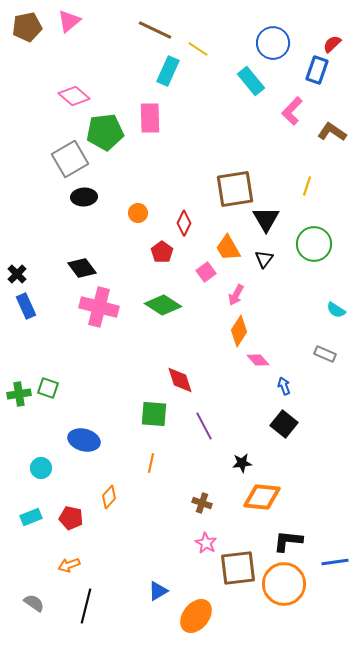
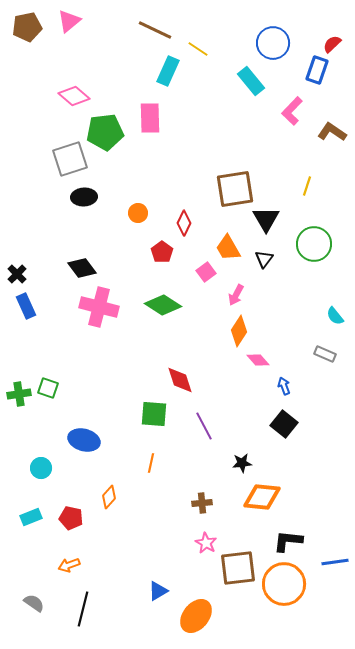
gray square at (70, 159): rotated 12 degrees clockwise
cyan semicircle at (336, 310): moved 1 px left, 6 px down; rotated 18 degrees clockwise
brown cross at (202, 503): rotated 24 degrees counterclockwise
black line at (86, 606): moved 3 px left, 3 px down
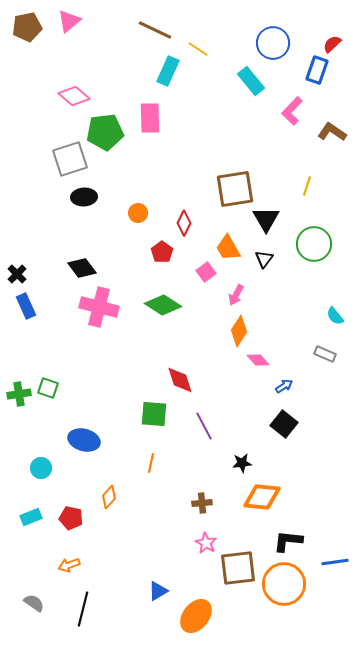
blue arrow at (284, 386): rotated 78 degrees clockwise
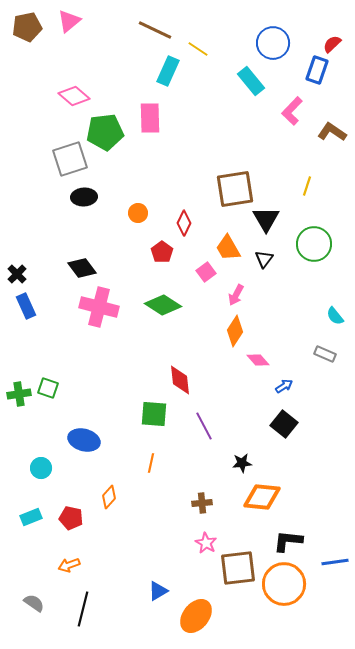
orange diamond at (239, 331): moved 4 px left
red diamond at (180, 380): rotated 12 degrees clockwise
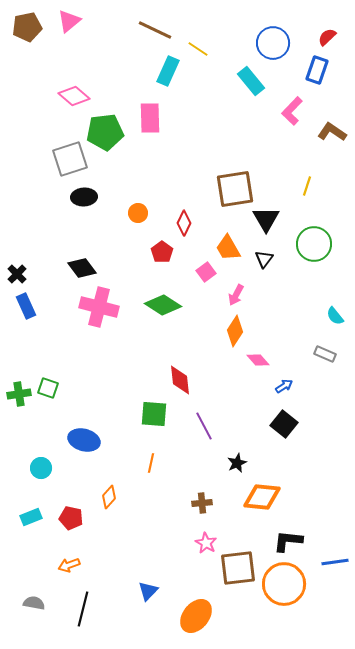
red semicircle at (332, 44): moved 5 px left, 7 px up
black star at (242, 463): moved 5 px left; rotated 18 degrees counterclockwise
blue triangle at (158, 591): moved 10 px left; rotated 15 degrees counterclockwise
gray semicircle at (34, 603): rotated 25 degrees counterclockwise
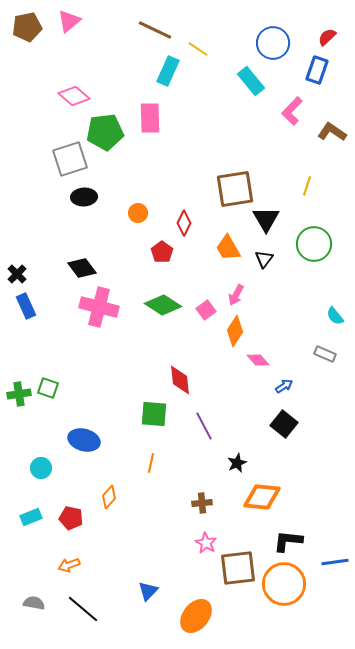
pink square at (206, 272): moved 38 px down
black line at (83, 609): rotated 64 degrees counterclockwise
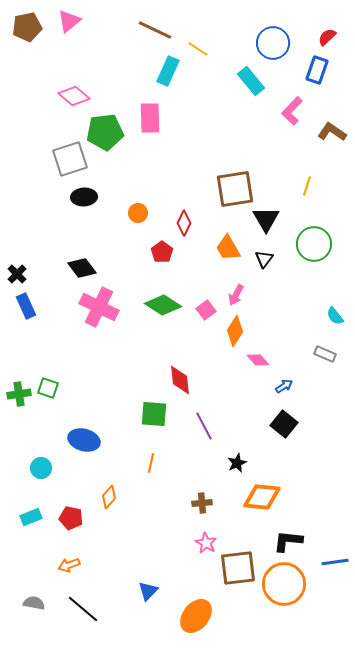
pink cross at (99, 307): rotated 12 degrees clockwise
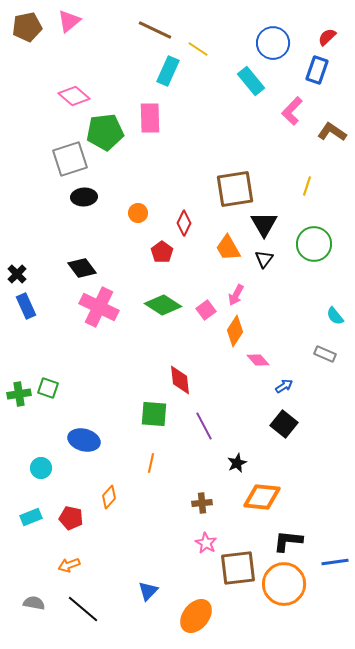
black triangle at (266, 219): moved 2 px left, 5 px down
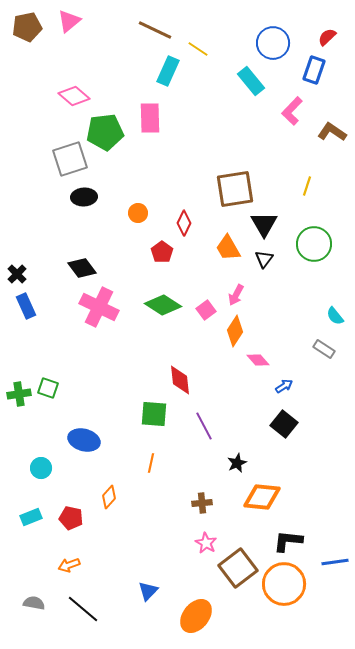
blue rectangle at (317, 70): moved 3 px left
gray rectangle at (325, 354): moved 1 px left, 5 px up; rotated 10 degrees clockwise
brown square at (238, 568): rotated 30 degrees counterclockwise
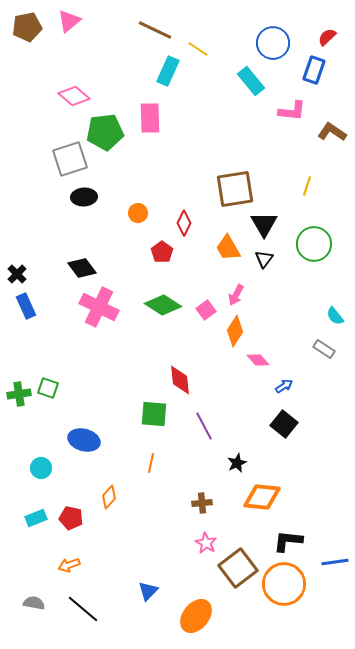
pink L-shape at (292, 111): rotated 128 degrees counterclockwise
cyan rectangle at (31, 517): moved 5 px right, 1 px down
